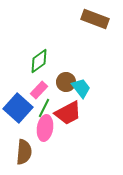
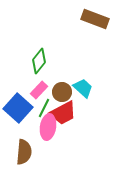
green diamond: rotated 15 degrees counterclockwise
brown circle: moved 4 px left, 10 px down
cyan trapezoid: moved 2 px right; rotated 10 degrees counterclockwise
red trapezoid: moved 5 px left
pink ellipse: moved 3 px right, 1 px up
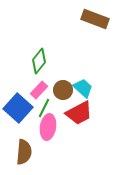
brown circle: moved 1 px right, 2 px up
red trapezoid: moved 16 px right
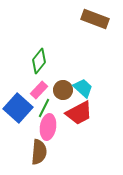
brown semicircle: moved 15 px right
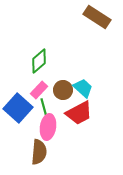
brown rectangle: moved 2 px right, 2 px up; rotated 12 degrees clockwise
green diamond: rotated 10 degrees clockwise
green line: rotated 42 degrees counterclockwise
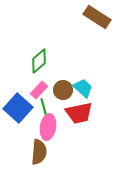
red trapezoid: rotated 16 degrees clockwise
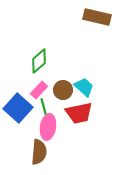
brown rectangle: rotated 20 degrees counterclockwise
cyan trapezoid: moved 1 px right, 1 px up
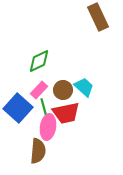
brown rectangle: moved 1 px right; rotated 52 degrees clockwise
green diamond: rotated 15 degrees clockwise
red trapezoid: moved 13 px left
brown semicircle: moved 1 px left, 1 px up
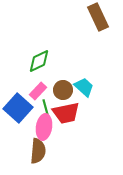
pink rectangle: moved 1 px left, 1 px down
green line: moved 2 px right, 1 px down
pink ellipse: moved 4 px left
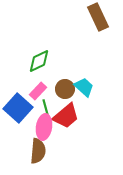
brown circle: moved 2 px right, 1 px up
red trapezoid: moved 3 px down; rotated 28 degrees counterclockwise
